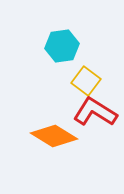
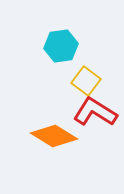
cyan hexagon: moved 1 px left
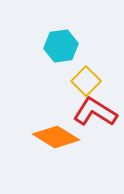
yellow square: rotated 8 degrees clockwise
orange diamond: moved 2 px right, 1 px down
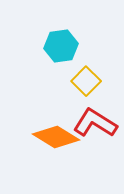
red L-shape: moved 11 px down
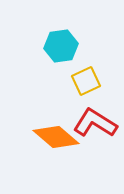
yellow square: rotated 20 degrees clockwise
orange diamond: rotated 9 degrees clockwise
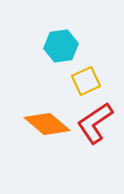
red L-shape: rotated 66 degrees counterclockwise
orange diamond: moved 9 px left, 13 px up
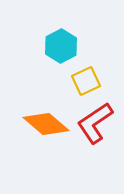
cyan hexagon: rotated 20 degrees counterclockwise
orange diamond: moved 1 px left
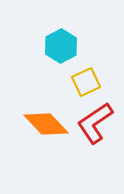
yellow square: moved 1 px down
orange diamond: rotated 6 degrees clockwise
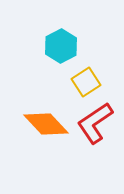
yellow square: rotated 8 degrees counterclockwise
